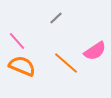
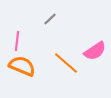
gray line: moved 6 px left, 1 px down
pink line: rotated 48 degrees clockwise
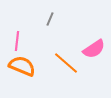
gray line: rotated 24 degrees counterclockwise
pink semicircle: moved 1 px left, 2 px up
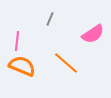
pink semicircle: moved 1 px left, 15 px up
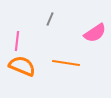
pink semicircle: moved 2 px right, 1 px up
orange line: rotated 32 degrees counterclockwise
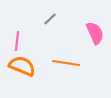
gray line: rotated 24 degrees clockwise
pink semicircle: rotated 80 degrees counterclockwise
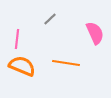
pink line: moved 2 px up
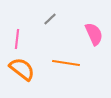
pink semicircle: moved 1 px left, 1 px down
orange semicircle: moved 3 px down; rotated 16 degrees clockwise
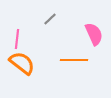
orange line: moved 8 px right, 3 px up; rotated 8 degrees counterclockwise
orange semicircle: moved 6 px up
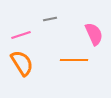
gray line: rotated 32 degrees clockwise
pink line: moved 4 px right, 4 px up; rotated 66 degrees clockwise
orange semicircle: rotated 20 degrees clockwise
